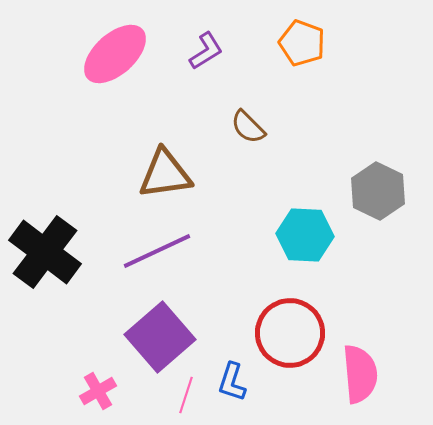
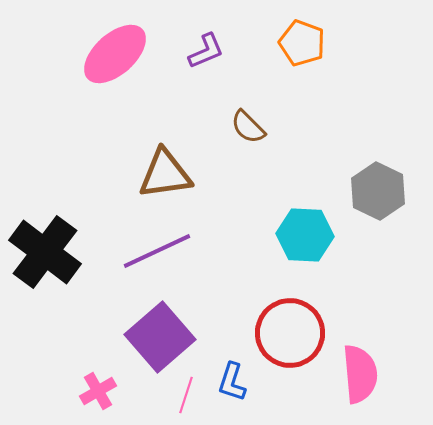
purple L-shape: rotated 9 degrees clockwise
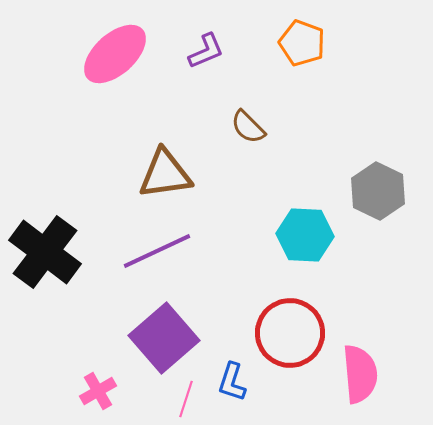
purple square: moved 4 px right, 1 px down
pink line: moved 4 px down
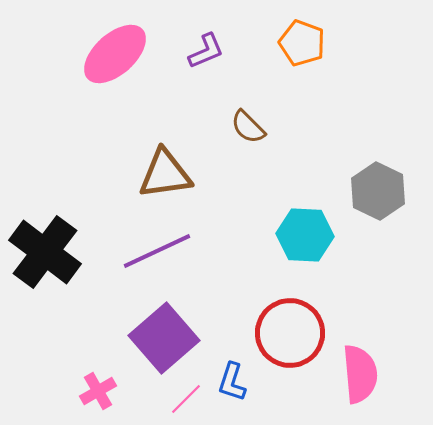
pink line: rotated 27 degrees clockwise
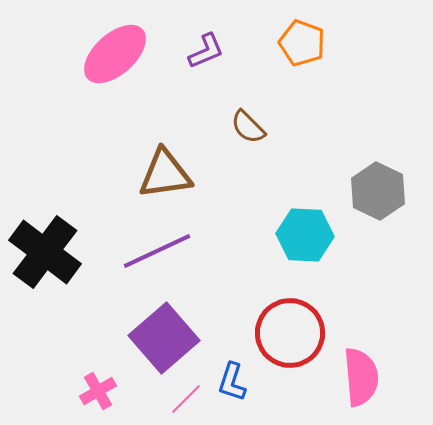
pink semicircle: moved 1 px right, 3 px down
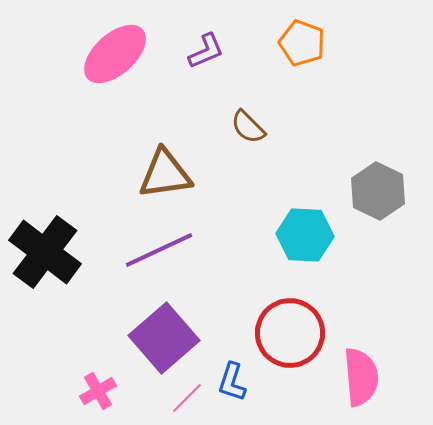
purple line: moved 2 px right, 1 px up
pink line: moved 1 px right, 1 px up
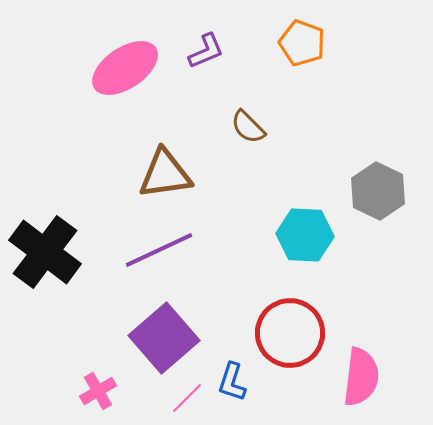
pink ellipse: moved 10 px right, 14 px down; rotated 8 degrees clockwise
pink semicircle: rotated 12 degrees clockwise
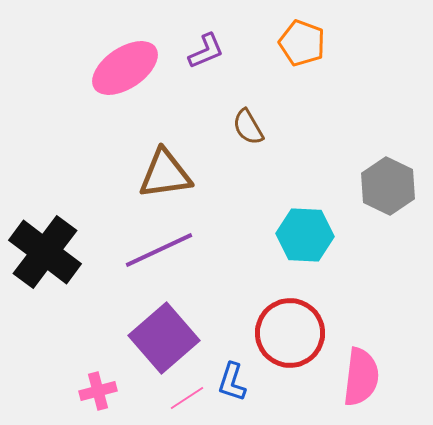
brown semicircle: rotated 15 degrees clockwise
gray hexagon: moved 10 px right, 5 px up
pink cross: rotated 15 degrees clockwise
pink line: rotated 12 degrees clockwise
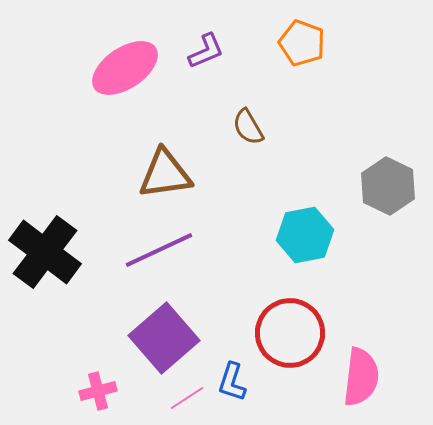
cyan hexagon: rotated 14 degrees counterclockwise
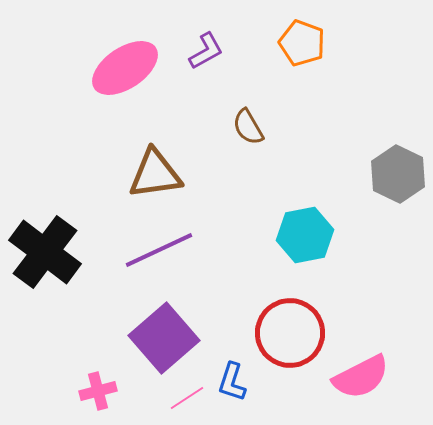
purple L-shape: rotated 6 degrees counterclockwise
brown triangle: moved 10 px left
gray hexagon: moved 10 px right, 12 px up
pink semicircle: rotated 56 degrees clockwise
